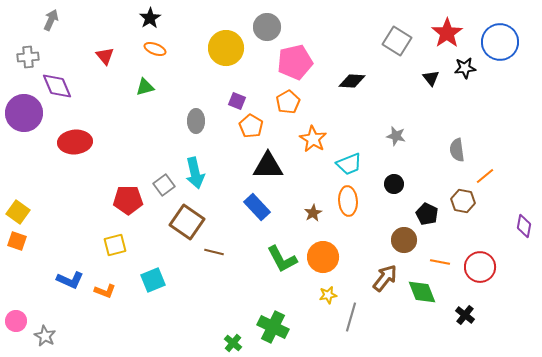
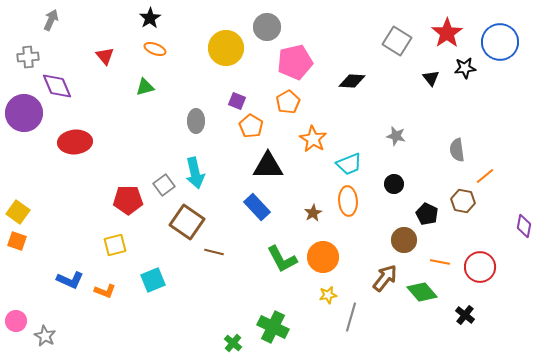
green diamond at (422, 292): rotated 20 degrees counterclockwise
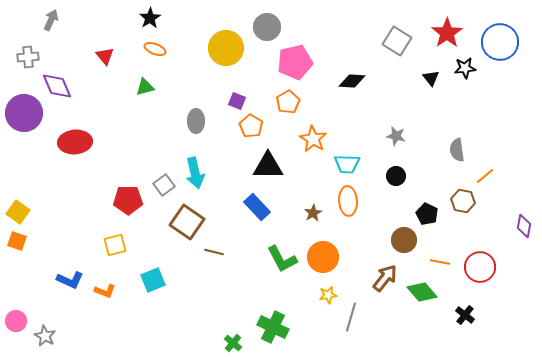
cyan trapezoid at (349, 164): moved 2 px left; rotated 24 degrees clockwise
black circle at (394, 184): moved 2 px right, 8 px up
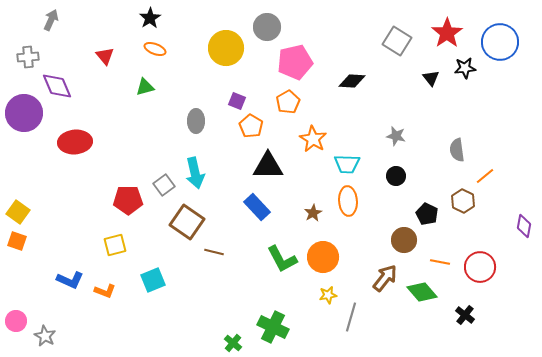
brown hexagon at (463, 201): rotated 15 degrees clockwise
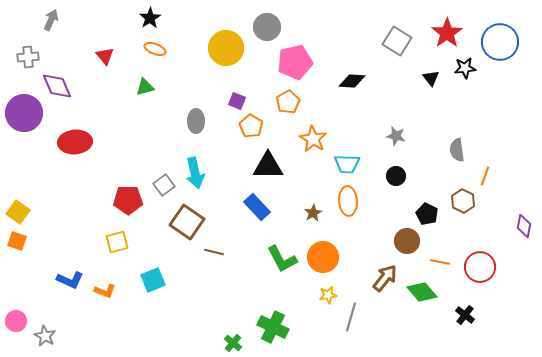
orange line at (485, 176): rotated 30 degrees counterclockwise
brown circle at (404, 240): moved 3 px right, 1 px down
yellow square at (115, 245): moved 2 px right, 3 px up
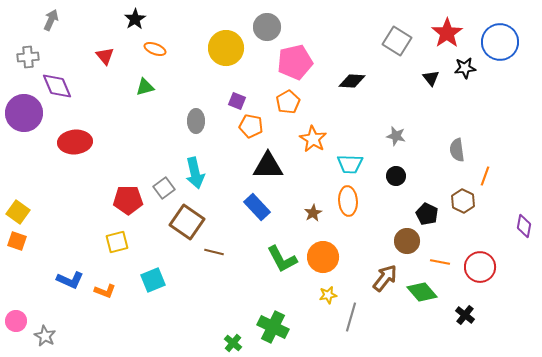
black star at (150, 18): moved 15 px left, 1 px down
orange pentagon at (251, 126): rotated 20 degrees counterclockwise
cyan trapezoid at (347, 164): moved 3 px right
gray square at (164, 185): moved 3 px down
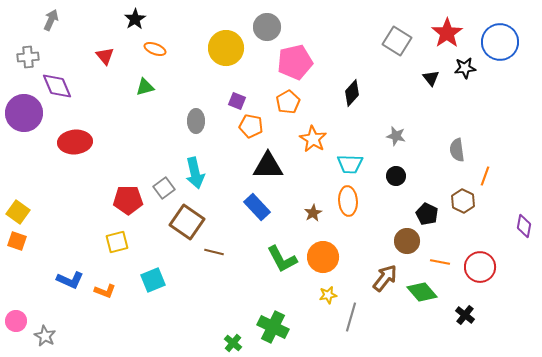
black diamond at (352, 81): moved 12 px down; rotated 52 degrees counterclockwise
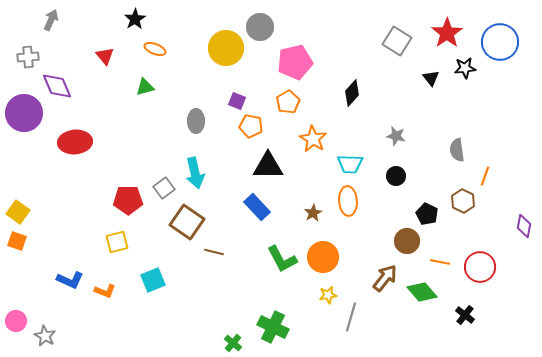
gray circle at (267, 27): moved 7 px left
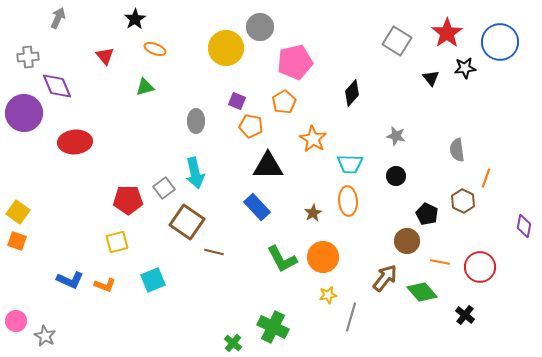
gray arrow at (51, 20): moved 7 px right, 2 px up
orange pentagon at (288, 102): moved 4 px left
orange line at (485, 176): moved 1 px right, 2 px down
orange L-shape at (105, 291): moved 6 px up
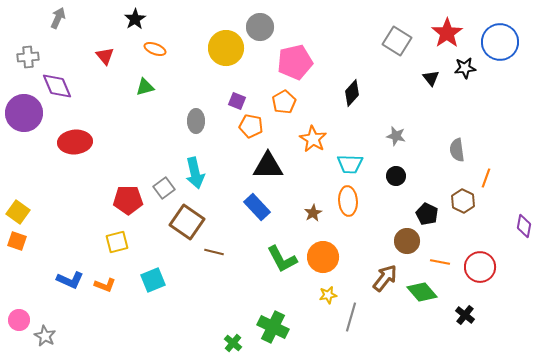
pink circle at (16, 321): moved 3 px right, 1 px up
